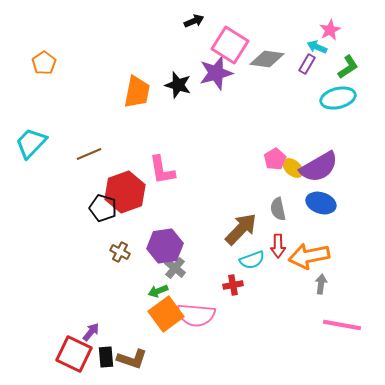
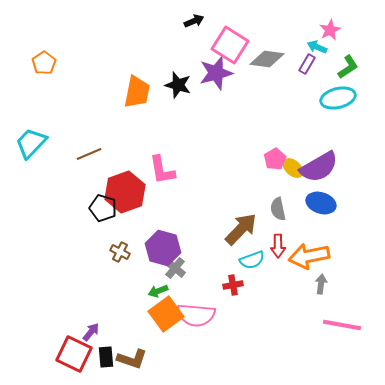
purple hexagon: moved 2 px left, 2 px down; rotated 24 degrees clockwise
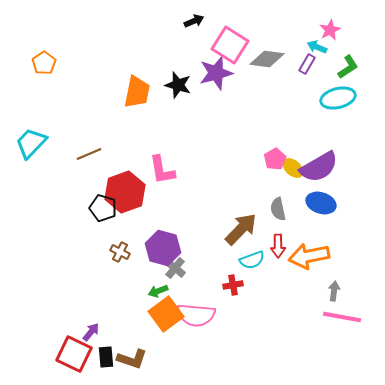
gray arrow: moved 13 px right, 7 px down
pink line: moved 8 px up
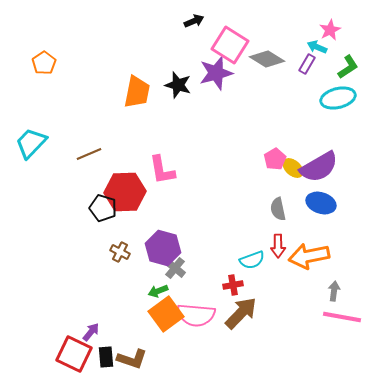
gray diamond: rotated 24 degrees clockwise
red hexagon: rotated 18 degrees clockwise
brown arrow: moved 84 px down
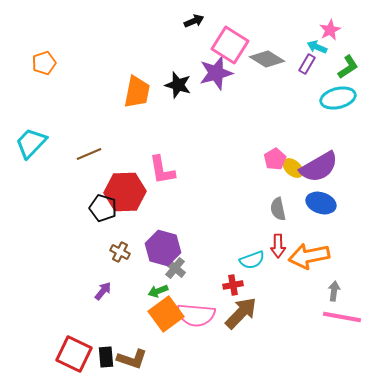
orange pentagon: rotated 15 degrees clockwise
purple arrow: moved 12 px right, 41 px up
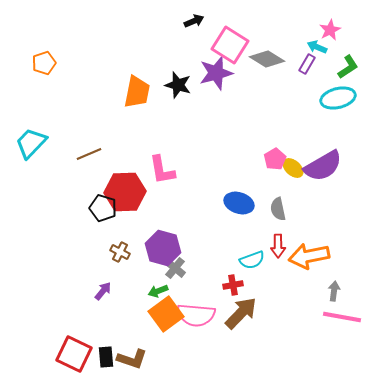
purple semicircle: moved 4 px right, 1 px up
blue ellipse: moved 82 px left
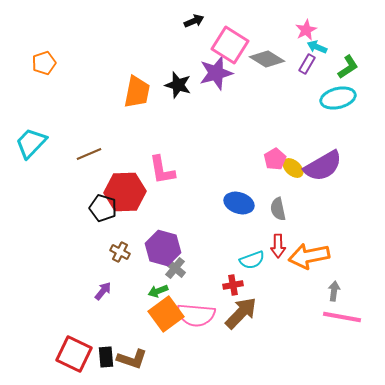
pink star: moved 24 px left
